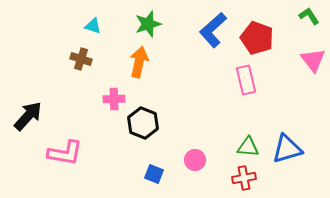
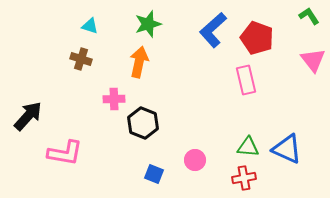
cyan triangle: moved 3 px left
blue triangle: rotated 40 degrees clockwise
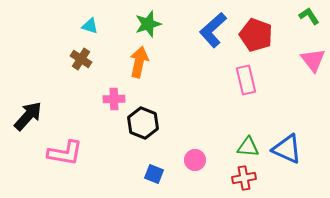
red pentagon: moved 1 px left, 3 px up
brown cross: rotated 15 degrees clockwise
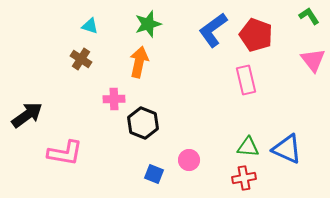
blue L-shape: rotated 6 degrees clockwise
black arrow: moved 1 px left, 1 px up; rotated 12 degrees clockwise
pink circle: moved 6 px left
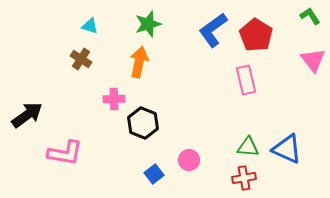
green L-shape: moved 1 px right
red pentagon: rotated 12 degrees clockwise
blue square: rotated 30 degrees clockwise
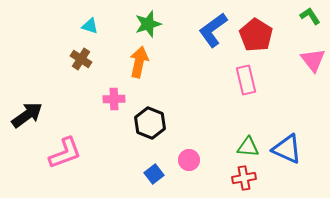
black hexagon: moved 7 px right
pink L-shape: rotated 30 degrees counterclockwise
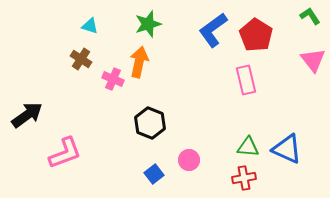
pink cross: moved 1 px left, 20 px up; rotated 25 degrees clockwise
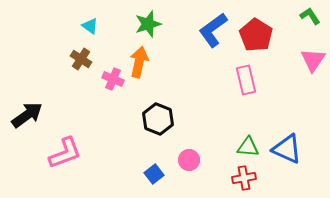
cyan triangle: rotated 18 degrees clockwise
pink triangle: rotated 12 degrees clockwise
black hexagon: moved 8 px right, 4 px up
